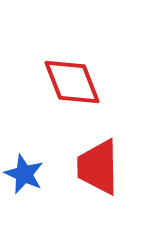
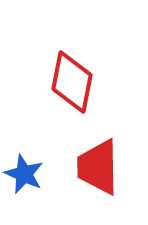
red diamond: rotated 32 degrees clockwise
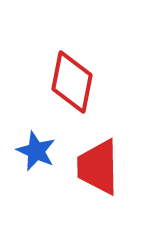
blue star: moved 12 px right, 23 px up
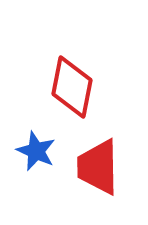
red diamond: moved 5 px down
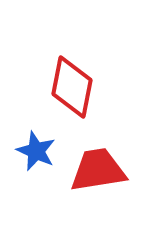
red trapezoid: moved 3 px down; rotated 82 degrees clockwise
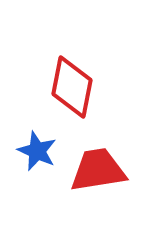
blue star: moved 1 px right
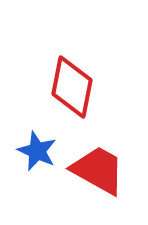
red trapezoid: rotated 38 degrees clockwise
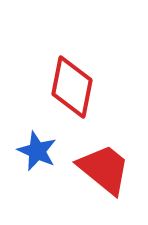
red trapezoid: moved 6 px right, 1 px up; rotated 10 degrees clockwise
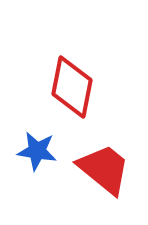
blue star: rotated 15 degrees counterclockwise
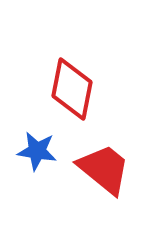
red diamond: moved 2 px down
